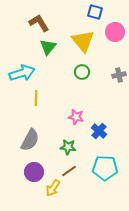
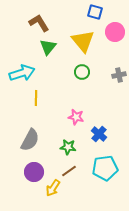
blue cross: moved 3 px down
cyan pentagon: rotated 10 degrees counterclockwise
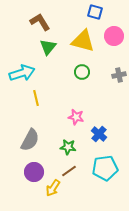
brown L-shape: moved 1 px right, 1 px up
pink circle: moved 1 px left, 4 px down
yellow triangle: rotated 35 degrees counterclockwise
yellow line: rotated 14 degrees counterclockwise
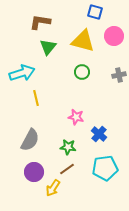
brown L-shape: rotated 50 degrees counterclockwise
brown line: moved 2 px left, 2 px up
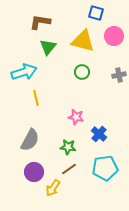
blue square: moved 1 px right, 1 px down
cyan arrow: moved 2 px right, 1 px up
brown line: moved 2 px right
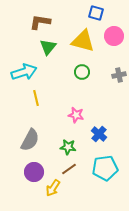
pink star: moved 2 px up
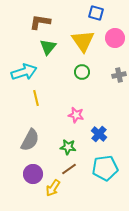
pink circle: moved 1 px right, 2 px down
yellow triangle: rotated 40 degrees clockwise
purple circle: moved 1 px left, 2 px down
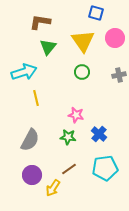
green star: moved 10 px up
purple circle: moved 1 px left, 1 px down
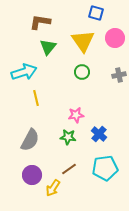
pink star: rotated 21 degrees counterclockwise
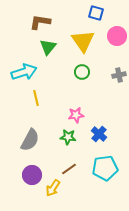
pink circle: moved 2 px right, 2 px up
